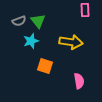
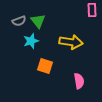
pink rectangle: moved 7 px right
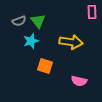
pink rectangle: moved 2 px down
pink semicircle: rotated 112 degrees clockwise
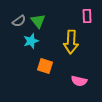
pink rectangle: moved 5 px left, 4 px down
gray semicircle: rotated 16 degrees counterclockwise
yellow arrow: rotated 85 degrees clockwise
